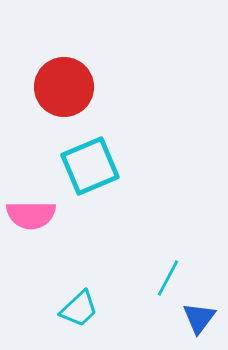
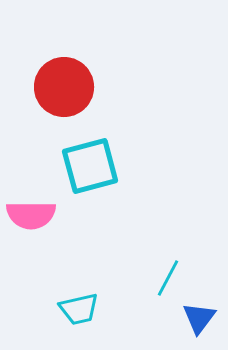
cyan square: rotated 8 degrees clockwise
cyan trapezoid: rotated 30 degrees clockwise
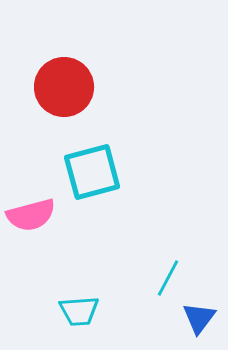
cyan square: moved 2 px right, 6 px down
pink semicircle: rotated 15 degrees counterclockwise
cyan trapezoid: moved 2 px down; rotated 9 degrees clockwise
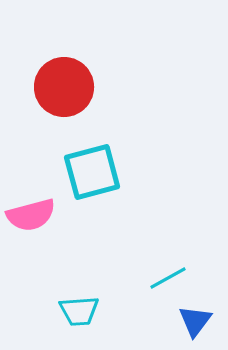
cyan line: rotated 33 degrees clockwise
blue triangle: moved 4 px left, 3 px down
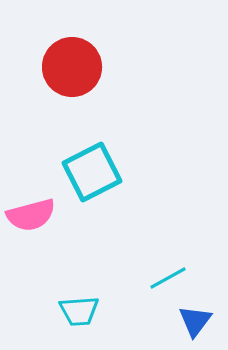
red circle: moved 8 px right, 20 px up
cyan square: rotated 12 degrees counterclockwise
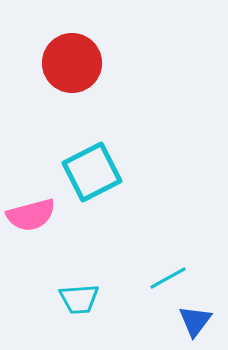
red circle: moved 4 px up
cyan trapezoid: moved 12 px up
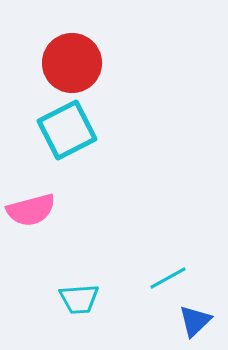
cyan square: moved 25 px left, 42 px up
pink semicircle: moved 5 px up
blue triangle: rotated 9 degrees clockwise
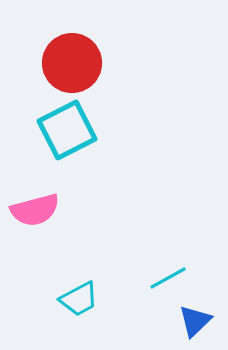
pink semicircle: moved 4 px right
cyan trapezoid: rotated 24 degrees counterclockwise
